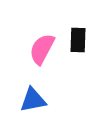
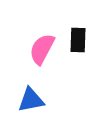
blue triangle: moved 2 px left
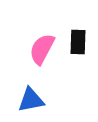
black rectangle: moved 2 px down
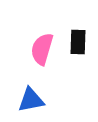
pink semicircle: rotated 12 degrees counterclockwise
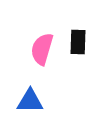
blue triangle: moved 1 px left, 1 px down; rotated 12 degrees clockwise
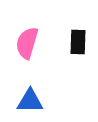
pink semicircle: moved 15 px left, 6 px up
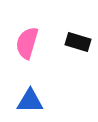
black rectangle: rotated 75 degrees counterclockwise
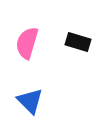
blue triangle: rotated 44 degrees clockwise
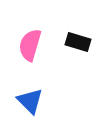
pink semicircle: moved 3 px right, 2 px down
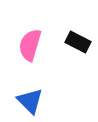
black rectangle: rotated 10 degrees clockwise
